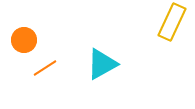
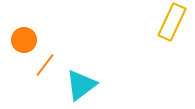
cyan triangle: moved 21 px left, 21 px down; rotated 8 degrees counterclockwise
orange line: moved 3 px up; rotated 20 degrees counterclockwise
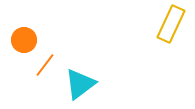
yellow rectangle: moved 1 px left, 2 px down
cyan triangle: moved 1 px left, 1 px up
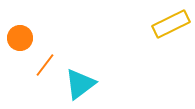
yellow rectangle: rotated 39 degrees clockwise
orange circle: moved 4 px left, 2 px up
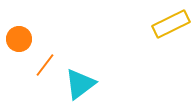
orange circle: moved 1 px left, 1 px down
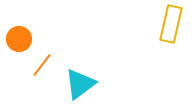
yellow rectangle: rotated 51 degrees counterclockwise
orange line: moved 3 px left
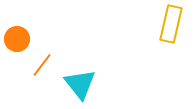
orange circle: moved 2 px left
cyan triangle: rotated 32 degrees counterclockwise
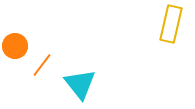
orange circle: moved 2 px left, 7 px down
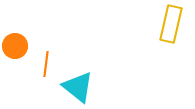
orange line: moved 4 px right, 1 px up; rotated 30 degrees counterclockwise
cyan triangle: moved 2 px left, 3 px down; rotated 12 degrees counterclockwise
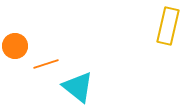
yellow rectangle: moved 3 px left, 2 px down
orange line: rotated 65 degrees clockwise
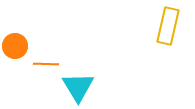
orange line: rotated 20 degrees clockwise
cyan triangle: rotated 20 degrees clockwise
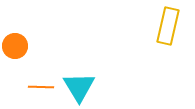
orange line: moved 5 px left, 23 px down
cyan triangle: moved 1 px right
